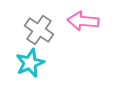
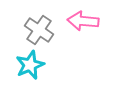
cyan star: moved 2 px down
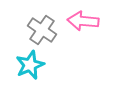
gray cross: moved 3 px right
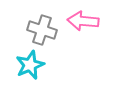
gray cross: rotated 16 degrees counterclockwise
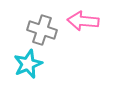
cyan star: moved 2 px left, 1 px up
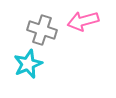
pink arrow: rotated 20 degrees counterclockwise
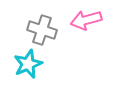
pink arrow: moved 3 px right, 1 px up
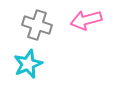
gray cross: moved 5 px left, 5 px up
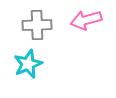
gray cross: rotated 20 degrees counterclockwise
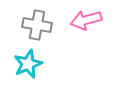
gray cross: rotated 12 degrees clockwise
